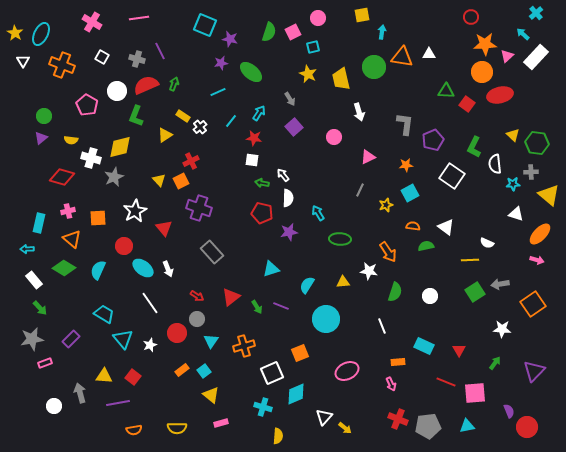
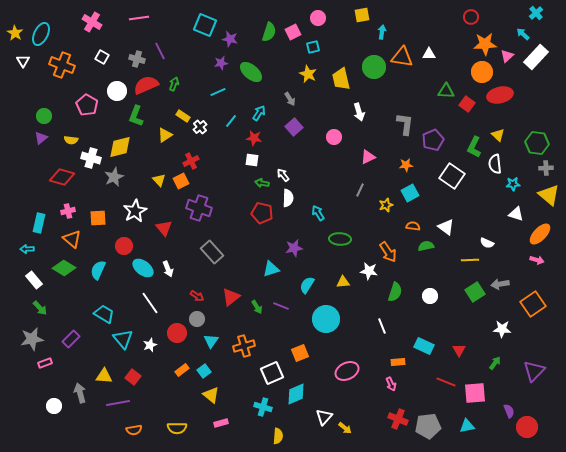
yellow triangle at (513, 135): moved 15 px left
gray cross at (531, 172): moved 15 px right, 4 px up
purple star at (289, 232): moved 5 px right, 16 px down
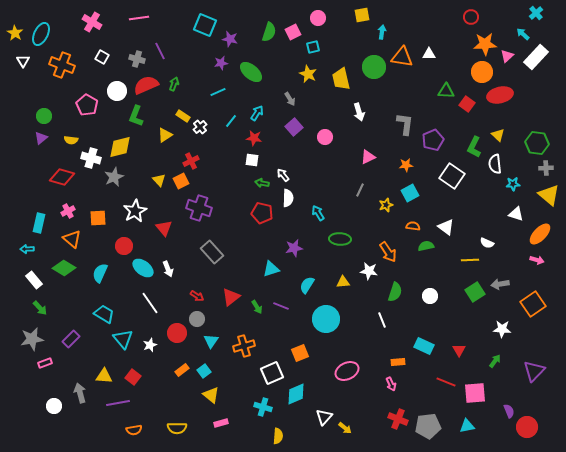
cyan arrow at (259, 113): moved 2 px left
pink circle at (334, 137): moved 9 px left
pink cross at (68, 211): rotated 16 degrees counterclockwise
cyan semicircle at (98, 270): moved 2 px right, 3 px down
white line at (382, 326): moved 6 px up
green arrow at (495, 363): moved 2 px up
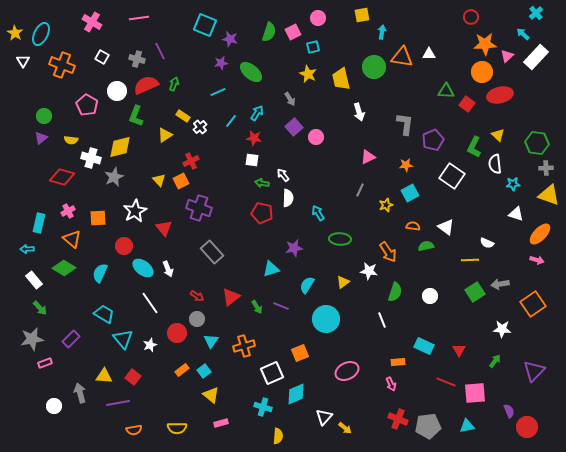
pink circle at (325, 137): moved 9 px left
yellow triangle at (549, 195): rotated 20 degrees counterclockwise
yellow triangle at (343, 282): rotated 32 degrees counterclockwise
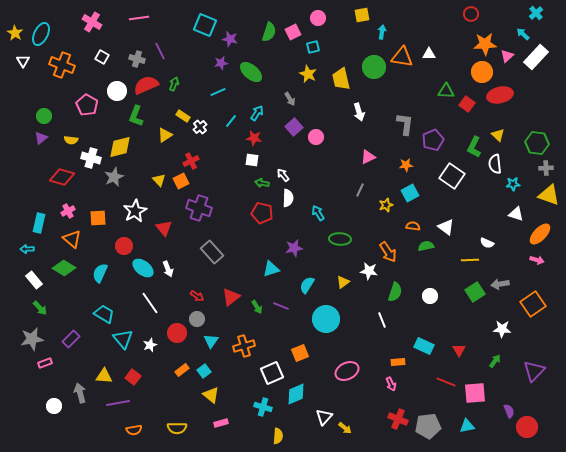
red circle at (471, 17): moved 3 px up
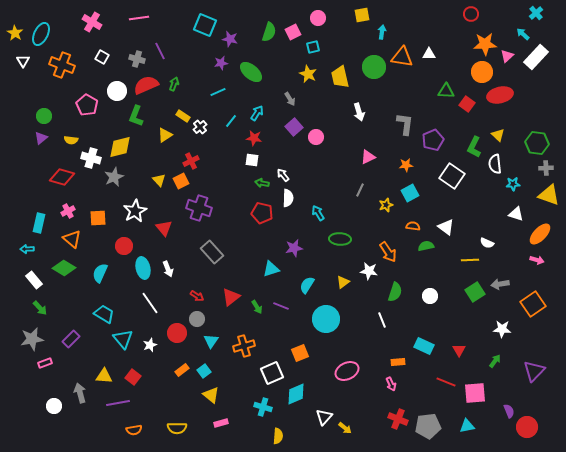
yellow trapezoid at (341, 79): moved 1 px left, 2 px up
cyan ellipse at (143, 268): rotated 40 degrees clockwise
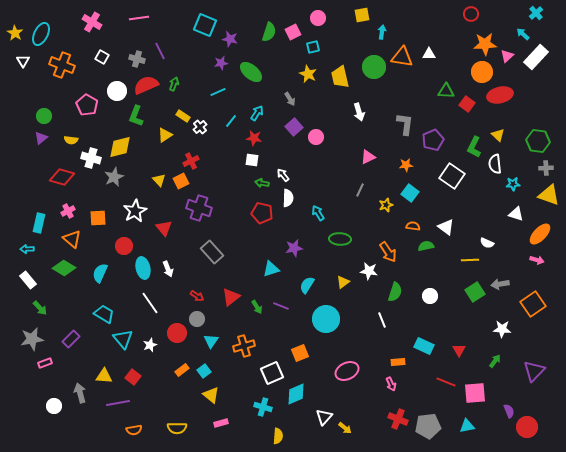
green hexagon at (537, 143): moved 1 px right, 2 px up
cyan square at (410, 193): rotated 24 degrees counterclockwise
white rectangle at (34, 280): moved 6 px left
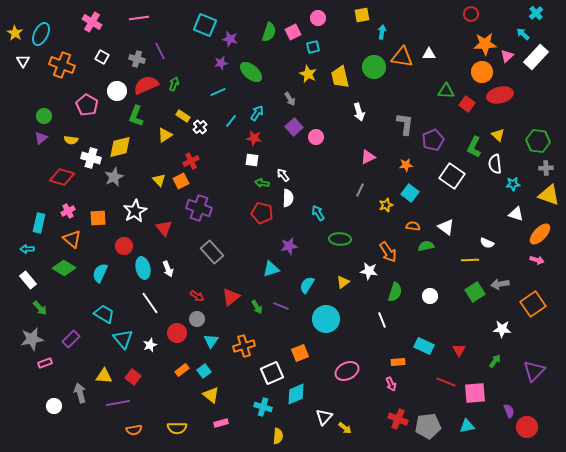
purple star at (294, 248): moved 5 px left, 2 px up
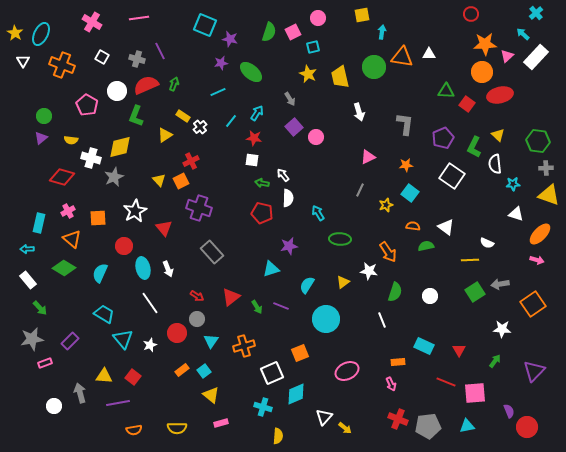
purple pentagon at (433, 140): moved 10 px right, 2 px up
purple rectangle at (71, 339): moved 1 px left, 2 px down
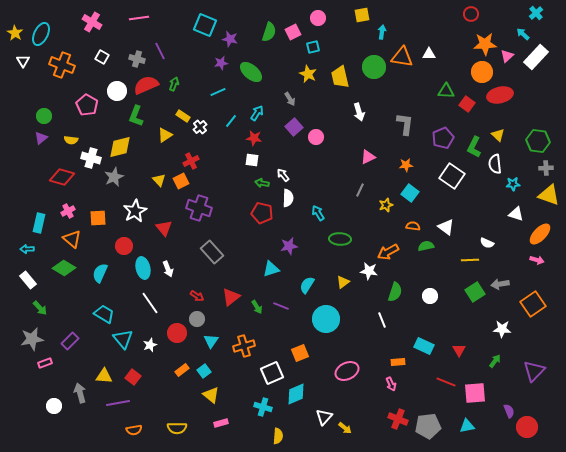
orange arrow at (388, 252): rotated 95 degrees clockwise
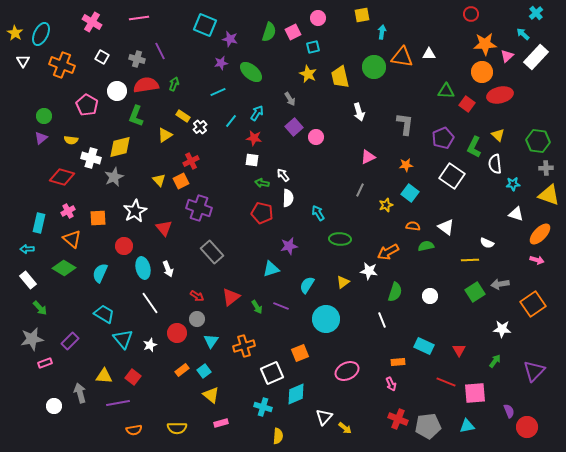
red semicircle at (146, 85): rotated 15 degrees clockwise
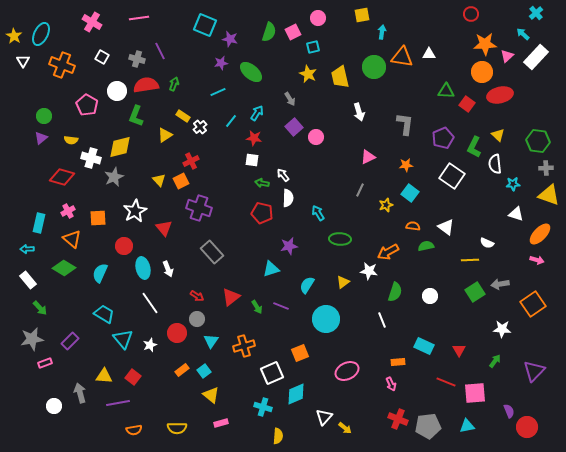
yellow star at (15, 33): moved 1 px left, 3 px down
